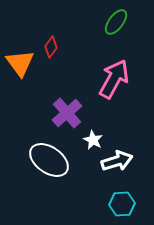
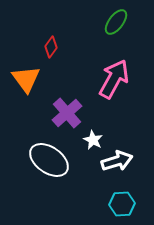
orange triangle: moved 6 px right, 16 px down
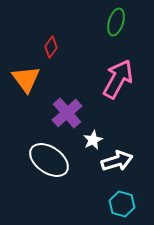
green ellipse: rotated 20 degrees counterclockwise
pink arrow: moved 4 px right
white star: rotated 18 degrees clockwise
cyan hexagon: rotated 20 degrees clockwise
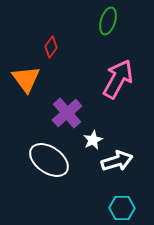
green ellipse: moved 8 px left, 1 px up
cyan hexagon: moved 4 px down; rotated 15 degrees counterclockwise
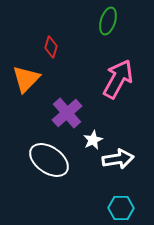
red diamond: rotated 20 degrees counterclockwise
orange triangle: rotated 20 degrees clockwise
white arrow: moved 1 px right, 2 px up; rotated 8 degrees clockwise
cyan hexagon: moved 1 px left
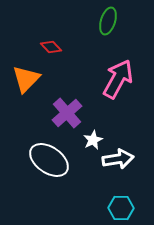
red diamond: rotated 60 degrees counterclockwise
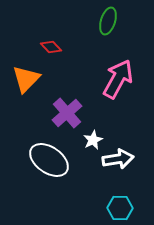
cyan hexagon: moved 1 px left
